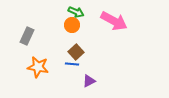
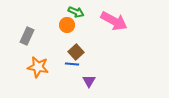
orange circle: moved 5 px left
purple triangle: rotated 32 degrees counterclockwise
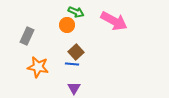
purple triangle: moved 15 px left, 7 px down
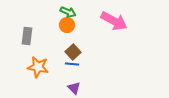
green arrow: moved 8 px left
gray rectangle: rotated 18 degrees counterclockwise
brown square: moved 3 px left
purple triangle: rotated 16 degrees counterclockwise
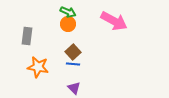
orange circle: moved 1 px right, 1 px up
blue line: moved 1 px right
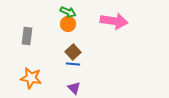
pink arrow: rotated 20 degrees counterclockwise
orange star: moved 7 px left, 11 px down
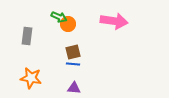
green arrow: moved 9 px left, 5 px down
brown square: rotated 28 degrees clockwise
purple triangle: rotated 40 degrees counterclockwise
